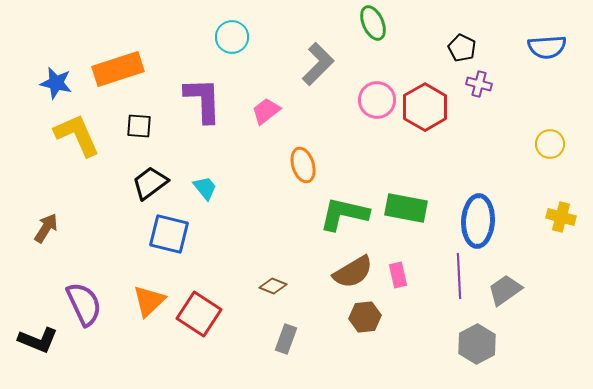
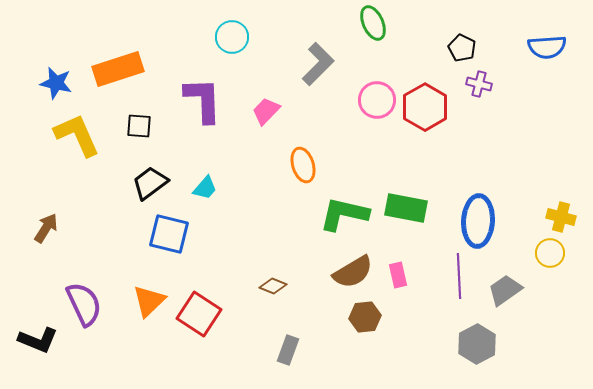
pink trapezoid: rotated 8 degrees counterclockwise
yellow circle: moved 109 px down
cyan trapezoid: rotated 80 degrees clockwise
gray rectangle: moved 2 px right, 11 px down
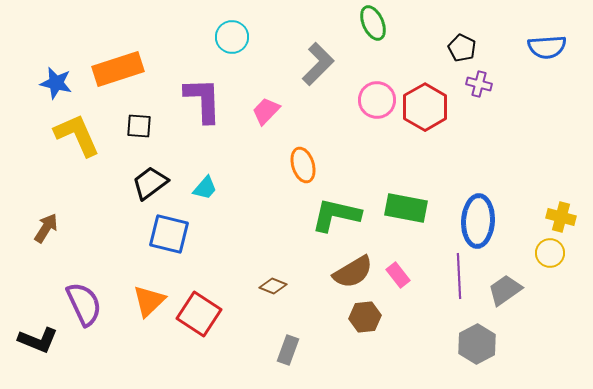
green L-shape: moved 8 px left, 1 px down
pink rectangle: rotated 25 degrees counterclockwise
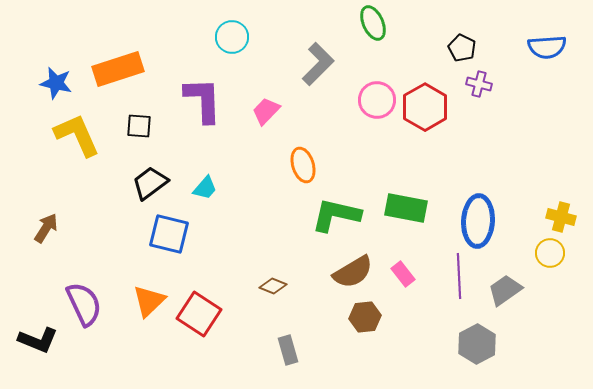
pink rectangle: moved 5 px right, 1 px up
gray rectangle: rotated 36 degrees counterclockwise
